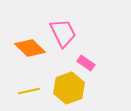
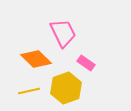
orange diamond: moved 6 px right, 11 px down
yellow hexagon: moved 3 px left
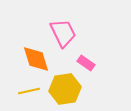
orange diamond: rotated 28 degrees clockwise
yellow hexagon: moved 1 px left, 1 px down; rotated 12 degrees clockwise
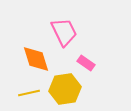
pink trapezoid: moved 1 px right, 1 px up
yellow line: moved 2 px down
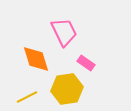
yellow hexagon: moved 2 px right
yellow line: moved 2 px left, 4 px down; rotated 15 degrees counterclockwise
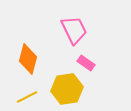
pink trapezoid: moved 10 px right, 2 px up
orange diamond: moved 8 px left; rotated 32 degrees clockwise
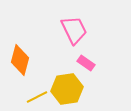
orange diamond: moved 8 px left, 1 px down
yellow line: moved 10 px right
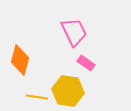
pink trapezoid: moved 2 px down
yellow hexagon: moved 1 px right, 2 px down; rotated 16 degrees clockwise
yellow line: rotated 35 degrees clockwise
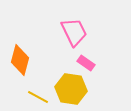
yellow hexagon: moved 3 px right, 2 px up
yellow line: moved 1 px right; rotated 20 degrees clockwise
